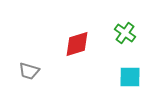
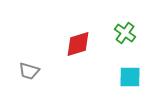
red diamond: moved 1 px right
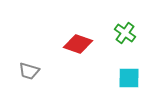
red diamond: rotated 36 degrees clockwise
cyan square: moved 1 px left, 1 px down
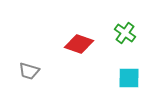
red diamond: moved 1 px right
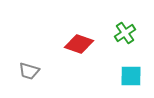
green cross: rotated 20 degrees clockwise
cyan square: moved 2 px right, 2 px up
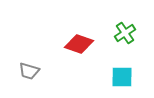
cyan square: moved 9 px left, 1 px down
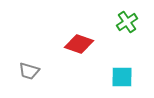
green cross: moved 2 px right, 11 px up
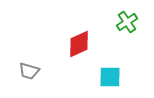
red diamond: rotated 44 degrees counterclockwise
cyan square: moved 12 px left
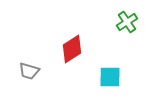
red diamond: moved 7 px left, 5 px down; rotated 8 degrees counterclockwise
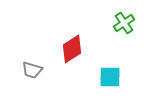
green cross: moved 3 px left, 1 px down
gray trapezoid: moved 3 px right, 1 px up
